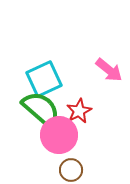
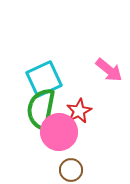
green semicircle: rotated 120 degrees counterclockwise
pink circle: moved 3 px up
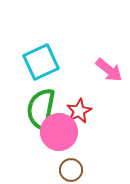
cyan square: moved 3 px left, 17 px up
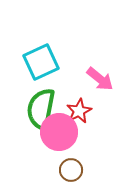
pink arrow: moved 9 px left, 9 px down
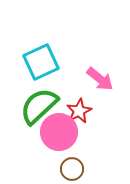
green semicircle: moved 2 px left, 3 px up; rotated 36 degrees clockwise
brown circle: moved 1 px right, 1 px up
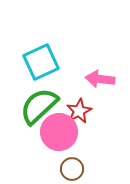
pink arrow: rotated 148 degrees clockwise
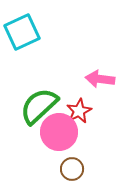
cyan square: moved 19 px left, 30 px up
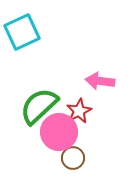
pink arrow: moved 2 px down
brown circle: moved 1 px right, 11 px up
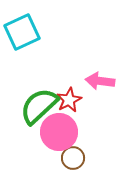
red star: moved 10 px left, 11 px up
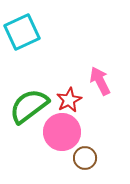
pink arrow: rotated 56 degrees clockwise
green semicircle: moved 10 px left; rotated 6 degrees clockwise
pink circle: moved 3 px right
brown circle: moved 12 px right
